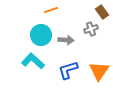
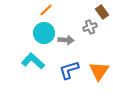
orange line: moved 5 px left; rotated 24 degrees counterclockwise
gray cross: moved 1 px left, 2 px up
cyan circle: moved 3 px right, 2 px up
blue L-shape: moved 1 px right
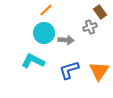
brown rectangle: moved 2 px left
cyan L-shape: rotated 15 degrees counterclockwise
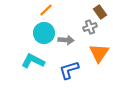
orange triangle: moved 18 px up
